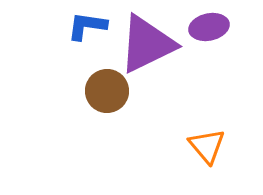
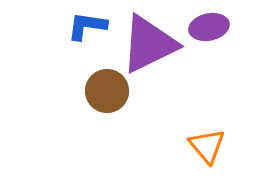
purple triangle: moved 2 px right
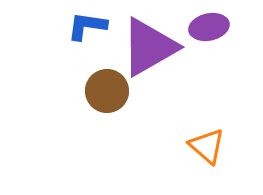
purple triangle: moved 3 px down; rotated 4 degrees counterclockwise
orange triangle: rotated 9 degrees counterclockwise
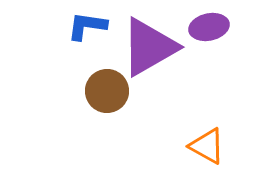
orange triangle: rotated 12 degrees counterclockwise
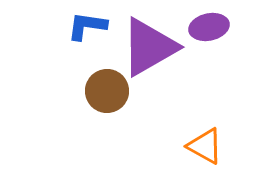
orange triangle: moved 2 px left
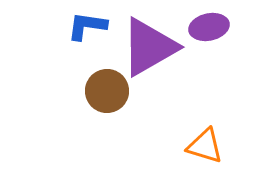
orange triangle: rotated 12 degrees counterclockwise
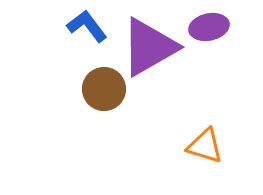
blue L-shape: rotated 45 degrees clockwise
brown circle: moved 3 px left, 2 px up
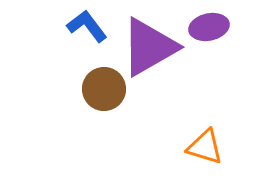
orange triangle: moved 1 px down
